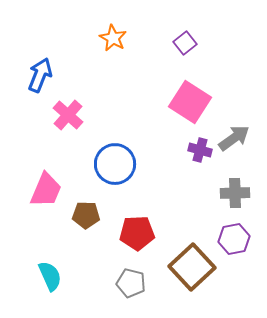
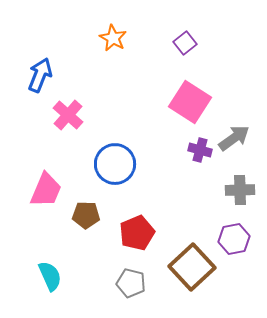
gray cross: moved 5 px right, 3 px up
red pentagon: rotated 20 degrees counterclockwise
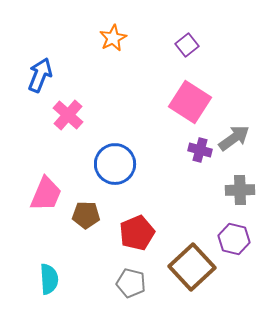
orange star: rotated 16 degrees clockwise
purple square: moved 2 px right, 2 px down
pink trapezoid: moved 4 px down
purple hexagon: rotated 24 degrees clockwise
cyan semicircle: moved 1 px left, 3 px down; rotated 20 degrees clockwise
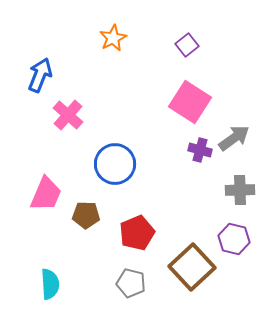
cyan semicircle: moved 1 px right, 5 px down
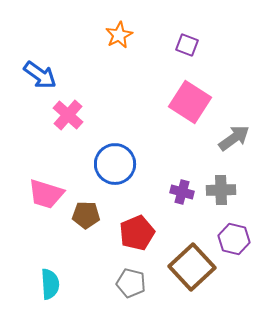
orange star: moved 6 px right, 3 px up
purple square: rotated 30 degrees counterclockwise
blue arrow: rotated 104 degrees clockwise
purple cross: moved 18 px left, 42 px down
gray cross: moved 19 px left
pink trapezoid: rotated 84 degrees clockwise
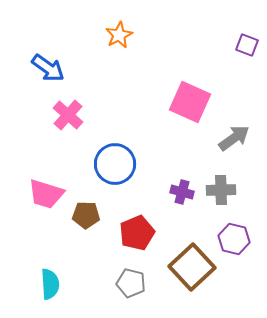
purple square: moved 60 px right
blue arrow: moved 8 px right, 7 px up
pink square: rotated 9 degrees counterclockwise
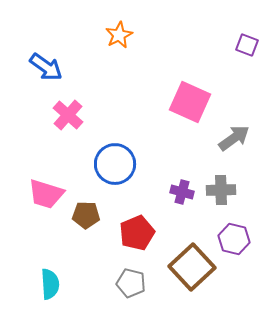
blue arrow: moved 2 px left, 1 px up
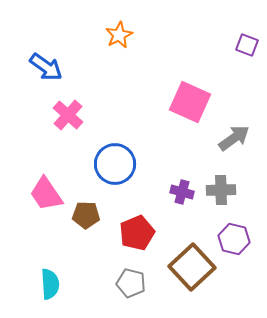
pink trapezoid: rotated 39 degrees clockwise
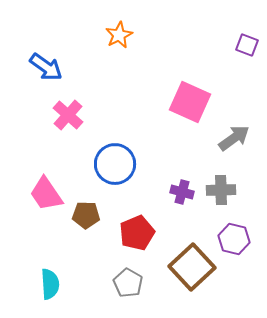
gray pentagon: moved 3 px left; rotated 16 degrees clockwise
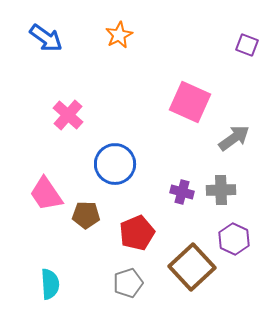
blue arrow: moved 29 px up
purple hexagon: rotated 12 degrees clockwise
gray pentagon: rotated 24 degrees clockwise
